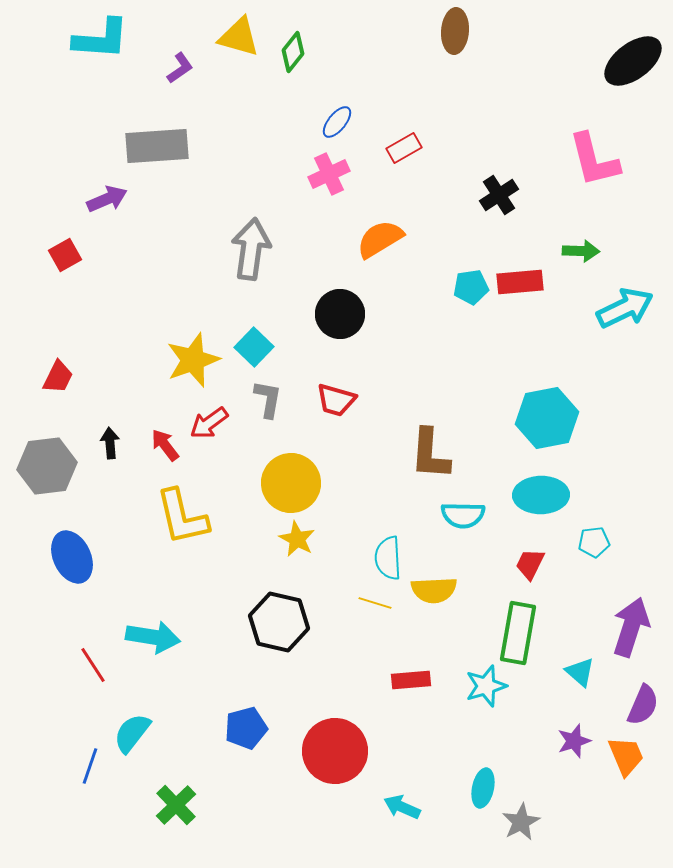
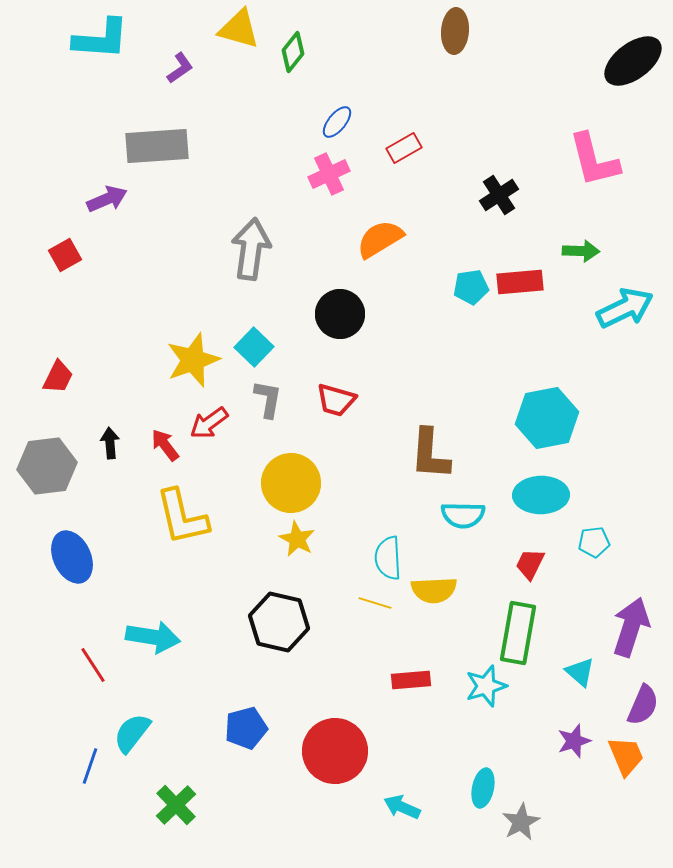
yellow triangle at (239, 37): moved 8 px up
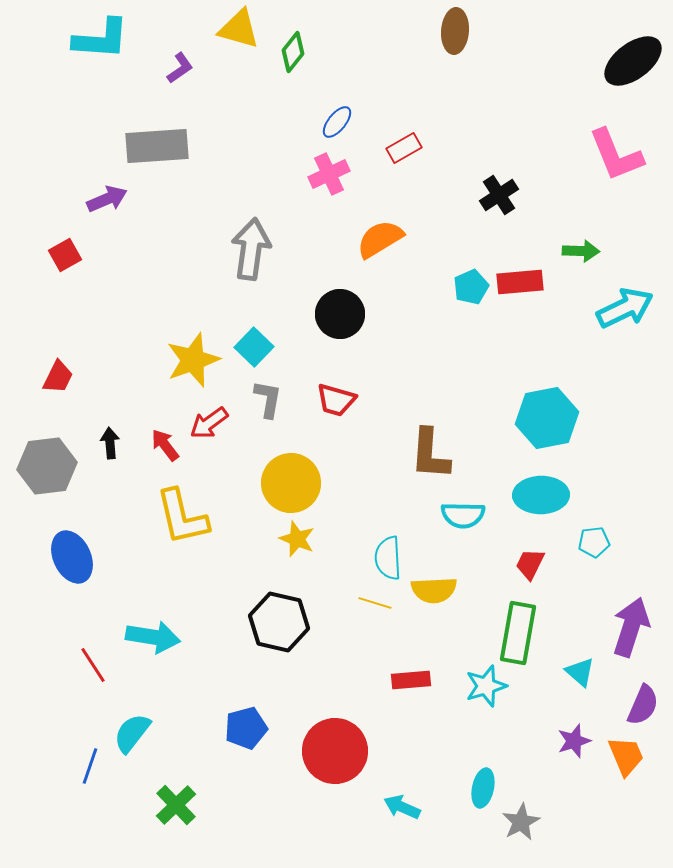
pink L-shape at (594, 160): moved 22 px right, 5 px up; rotated 8 degrees counterclockwise
cyan pentagon at (471, 287): rotated 16 degrees counterclockwise
yellow star at (297, 539): rotated 6 degrees counterclockwise
